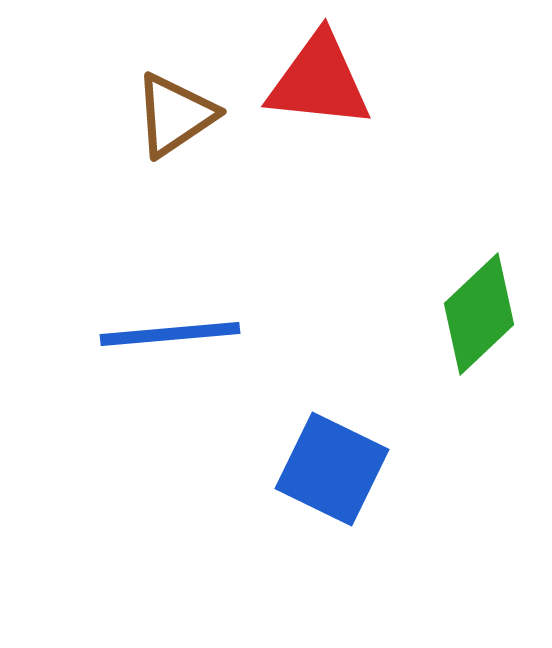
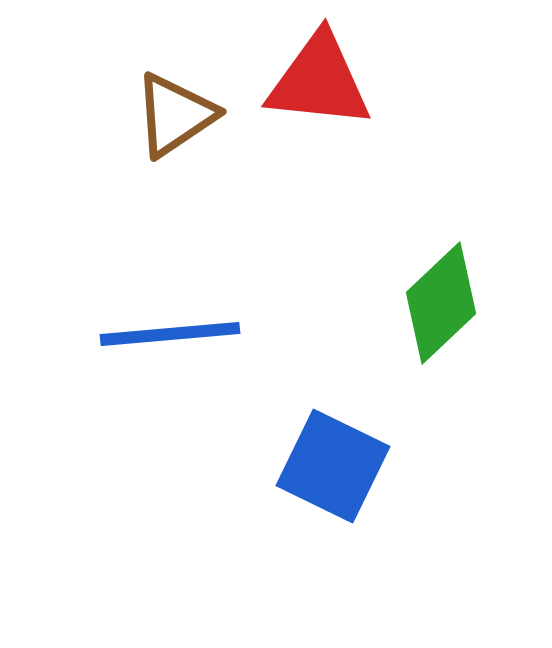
green diamond: moved 38 px left, 11 px up
blue square: moved 1 px right, 3 px up
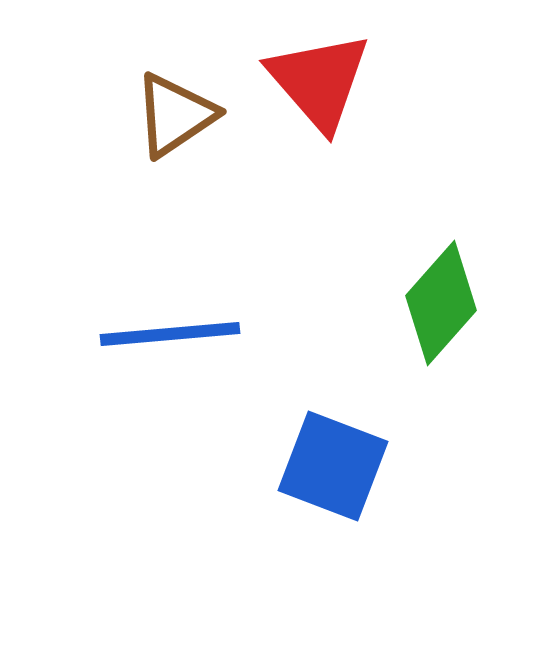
red triangle: rotated 43 degrees clockwise
green diamond: rotated 5 degrees counterclockwise
blue square: rotated 5 degrees counterclockwise
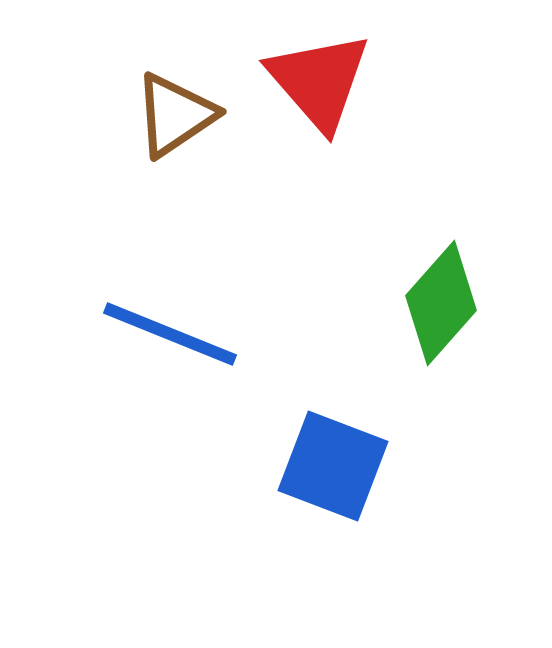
blue line: rotated 27 degrees clockwise
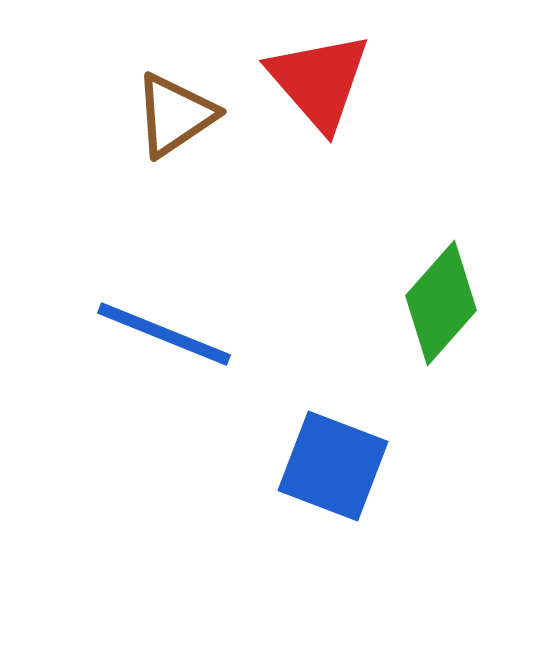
blue line: moved 6 px left
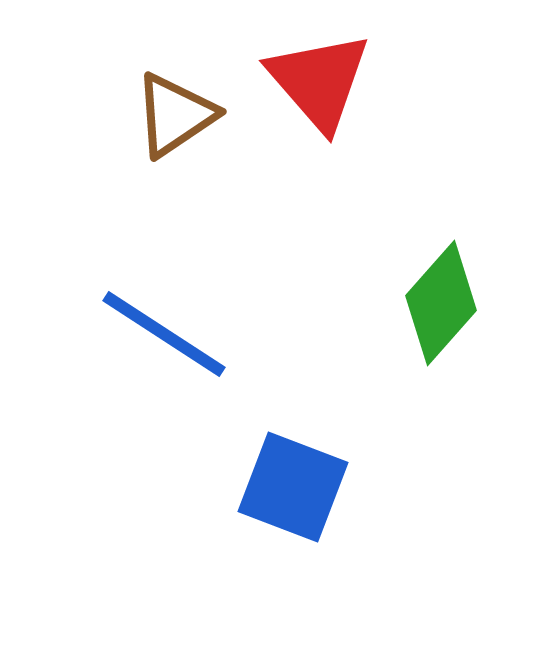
blue line: rotated 11 degrees clockwise
blue square: moved 40 px left, 21 px down
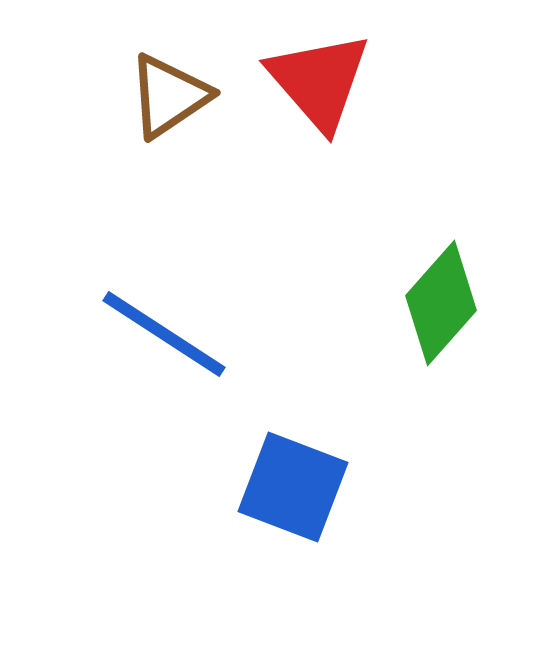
brown triangle: moved 6 px left, 19 px up
